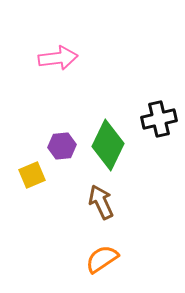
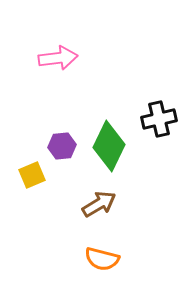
green diamond: moved 1 px right, 1 px down
brown arrow: moved 2 px left, 2 px down; rotated 84 degrees clockwise
orange semicircle: rotated 132 degrees counterclockwise
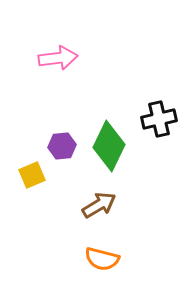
brown arrow: moved 1 px down
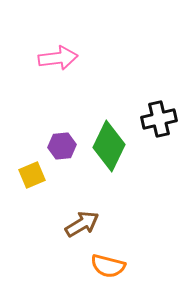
brown arrow: moved 17 px left, 19 px down
orange semicircle: moved 6 px right, 7 px down
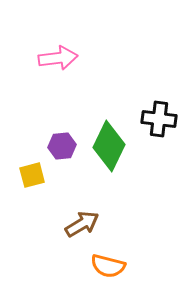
black cross: rotated 20 degrees clockwise
yellow square: rotated 8 degrees clockwise
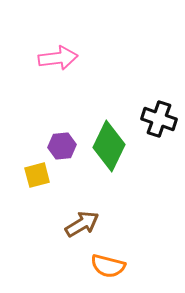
black cross: rotated 12 degrees clockwise
yellow square: moved 5 px right
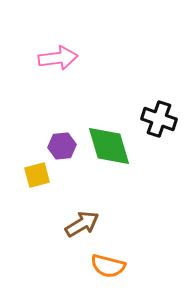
green diamond: rotated 42 degrees counterclockwise
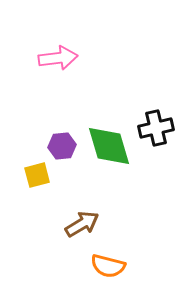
black cross: moved 3 px left, 9 px down; rotated 32 degrees counterclockwise
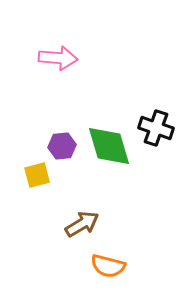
pink arrow: rotated 12 degrees clockwise
black cross: rotated 32 degrees clockwise
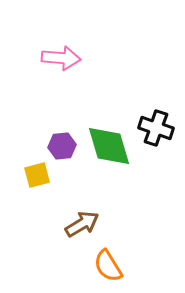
pink arrow: moved 3 px right
orange semicircle: rotated 44 degrees clockwise
